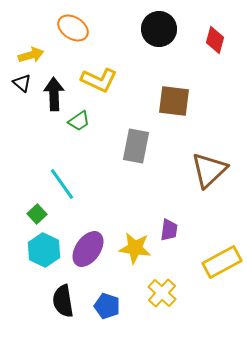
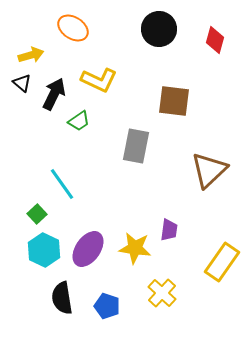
black arrow: rotated 28 degrees clockwise
yellow rectangle: rotated 27 degrees counterclockwise
black semicircle: moved 1 px left, 3 px up
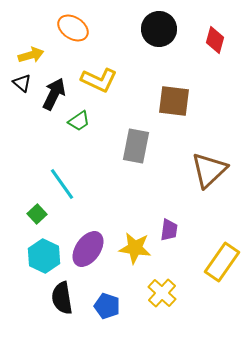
cyan hexagon: moved 6 px down
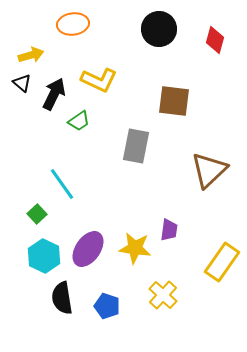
orange ellipse: moved 4 px up; rotated 40 degrees counterclockwise
yellow cross: moved 1 px right, 2 px down
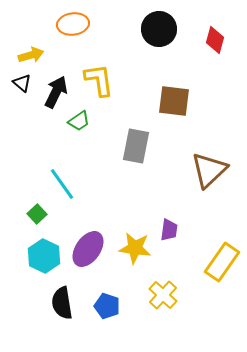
yellow L-shape: rotated 123 degrees counterclockwise
black arrow: moved 2 px right, 2 px up
black semicircle: moved 5 px down
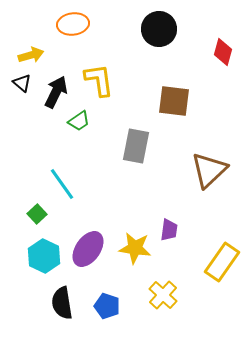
red diamond: moved 8 px right, 12 px down
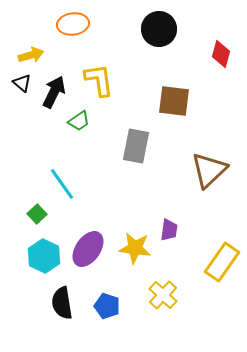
red diamond: moved 2 px left, 2 px down
black arrow: moved 2 px left
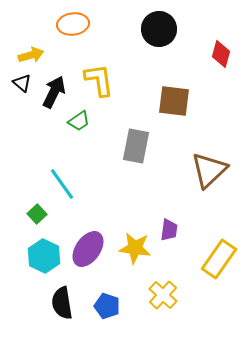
yellow rectangle: moved 3 px left, 3 px up
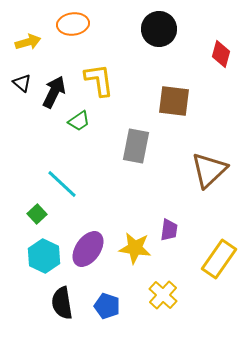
yellow arrow: moved 3 px left, 13 px up
cyan line: rotated 12 degrees counterclockwise
